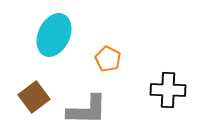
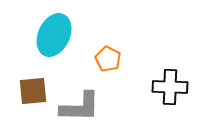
black cross: moved 2 px right, 3 px up
brown square: moved 1 px left, 6 px up; rotated 32 degrees clockwise
gray L-shape: moved 7 px left, 3 px up
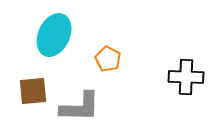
black cross: moved 16 px right, 10 px up
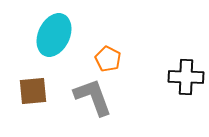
gray L-shape: moved 13 px right, 10 px up; rotated 111 degrees counterclockwise
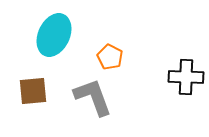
orange pentagon: moved 2 px right, 2 px up
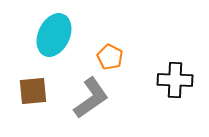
black cross: moved 11 px left, 3 px down
gray L-shape: moved 2 px left, 1 px down; rotated 75 degrees clockwise
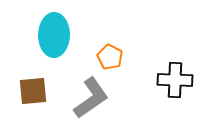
cyan ellipse: rotated 24 degrees counterclockwise
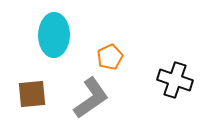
orange pentagon: rotated 20 degrees clockwise
black cross: rotated 16 degrees clockwise
brown square: moved 1 px left, 3 px down
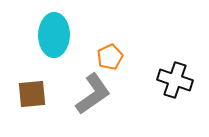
gray L-shape: moved 2 px right, 4 px up
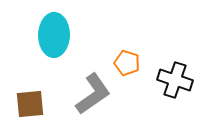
orange pentagon: moved 17 px right, 6 px down; rotated 30 degrees counterclockwise
brown square: moved 2 px left, 10 px down
